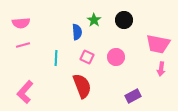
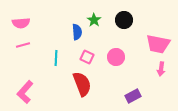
red semicircle: moved 2 px up
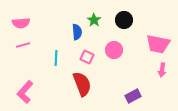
pink circle: moved 2 px left, 7 px up
pink arrow: moved 1 px right, 1 px down
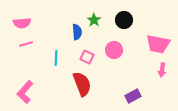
pink semicircle: moved 1 px right
pink line: moved 3 px right, 1 px up
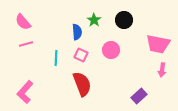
pink semicircle: moved 1 px right, 1 px up; rotated 54 degrees clockwise
pink circle: moved 3 px left
pink square: moved 6 px left, 2 px up
purple rectangle: moved 6 px right; rotated 14 degrees counterclockwise
